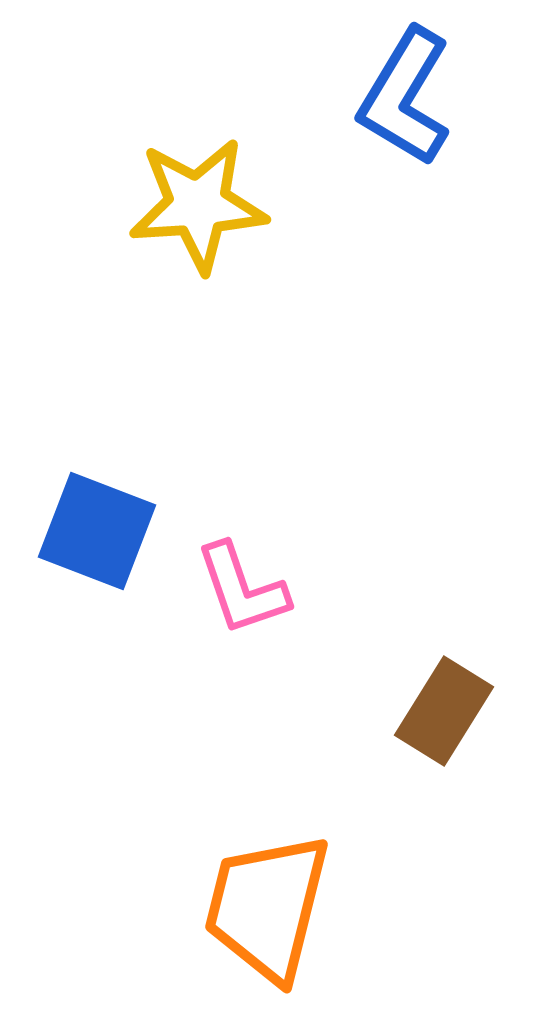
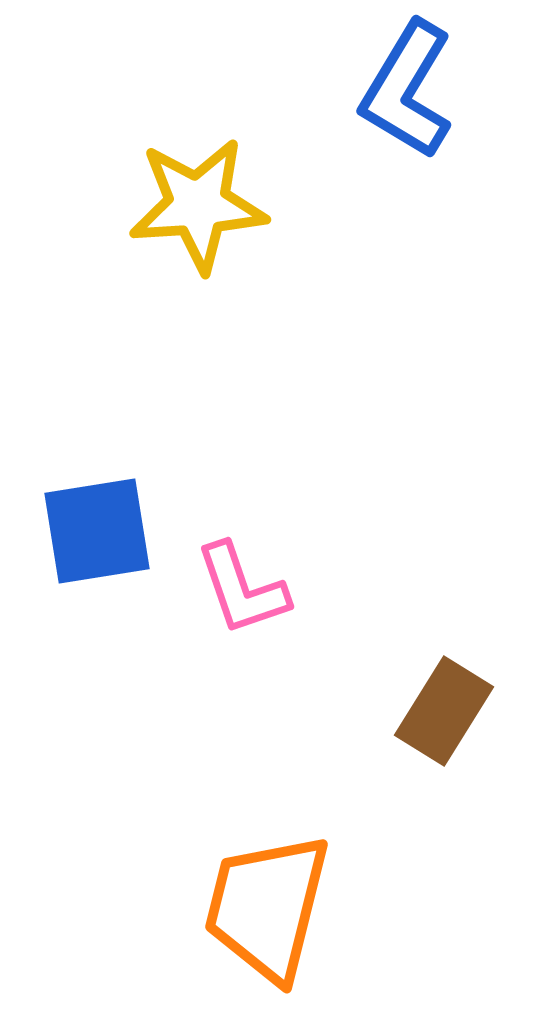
blue L-shape: moved 2 px right, 7 px up
blue square: rotated 30 degrees counterclockwise
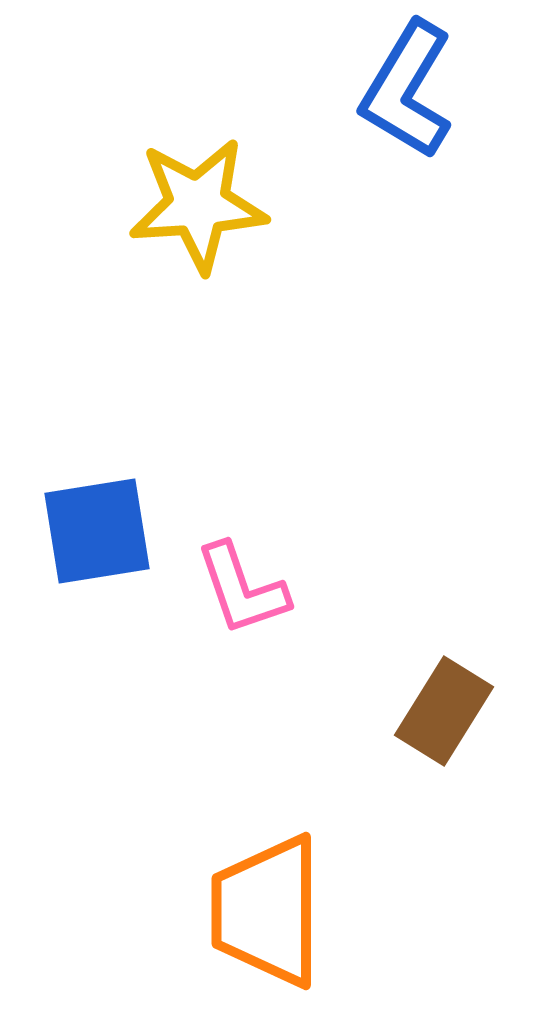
orange trapezoid: moved 4 px down; rotated 14 degrees counterclockwise
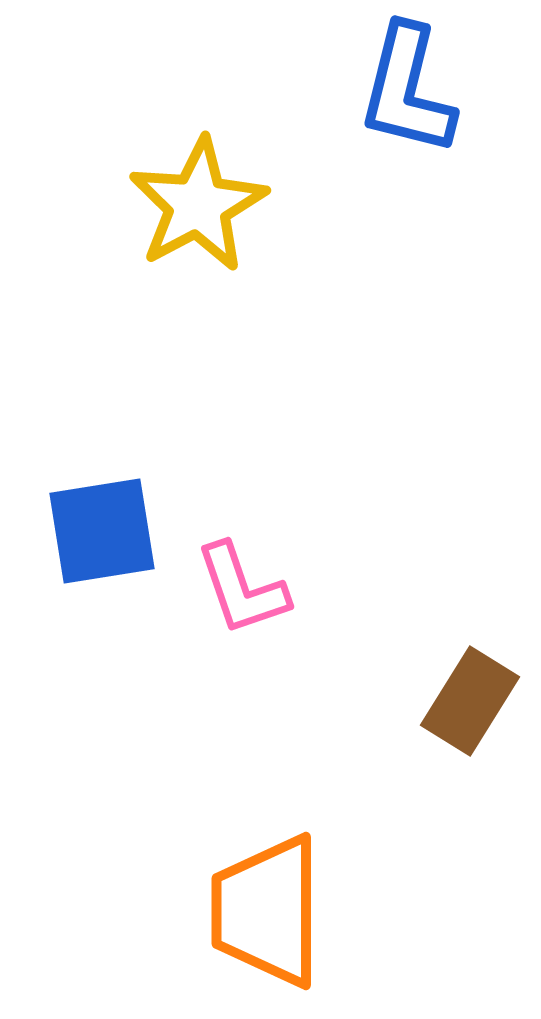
blue L-shape: rotated 17 degrees counterclockwise
yellow star: rotated 24 degrees counterclockwise
blue square: moved 5 px right
brown rectangle: moved 26 px right, 10 px up
